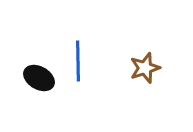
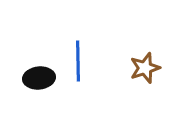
black ellipse: rotated 36 degrees counterclockwise
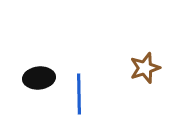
blue line: moved 1 px right, 33 px down
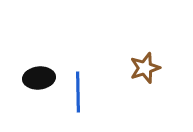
blue line: moved 1 px left, 2 px up
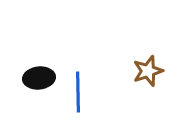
brown star: moved 3 px right, 3 px down
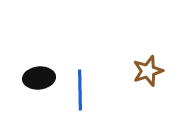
blue line: moved 2 px right, 2 px up
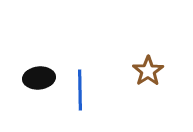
brown star: rotated 16 degrees counterclockwise
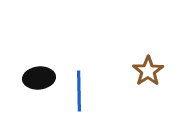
blue line: moved 1 px left, 1 px down
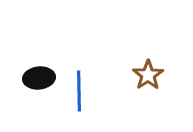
brown star: moved 4 px down
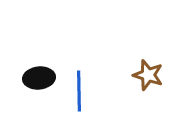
brown star: rotated 20 degrees counterclockwise
